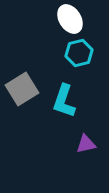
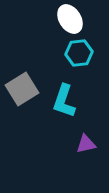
cyan hexagon: rotated 8 degrees clockwise
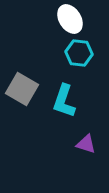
cyan hexagon: rotated 12 degrees clockwise
gray square: rotated 28 degrees counterclockwise
purple triangle: rotated 30 degrees clockwise
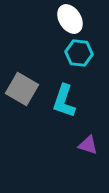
purple triangle: moved 2 px right, 1 px down
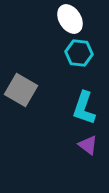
gray square: moved 1 px left, 1 px down
cyan L-shape: moved 20 px right, 7 px down
purple triangle: rotated 20 degrees clockwise
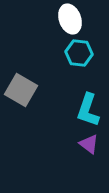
white ellipse: rotated 12 degrees clockwise
cyan L-shape: moved 4 px right, 2 px down
purple triangle: moved 1 px right, 1 px up
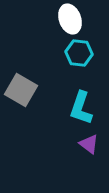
cyan L-shape: moved 7 px left, 2 px up
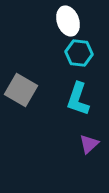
white ellipse: moved 2 px left, 2 px down
cyan L-shape: moved 3 px left, 9 px up
purple triangle: rotated 40 degrees clockwise
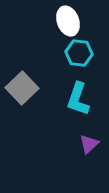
gray square: moved 1 px right, 2 px up; rotated 16 degrees clockwise
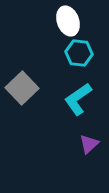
cyan L-shape: rotated 36 degrees clockwise
